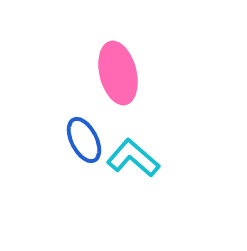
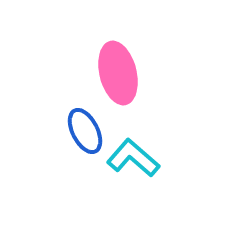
blue ellipse: moved 1 px right, 9 px up
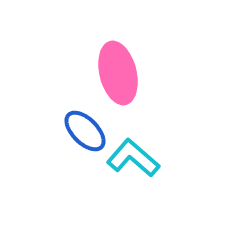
blue ellipse: rotated 18 degrees counterclockwise
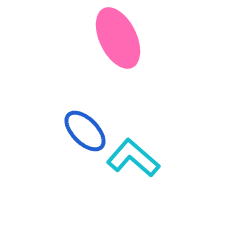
pink ellipse: moved 35 px up; rotated 12 degrees counterclockwise
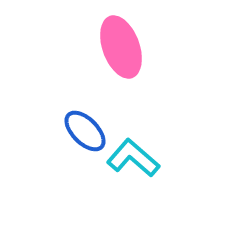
pink ellipse: moved 3 px right, 9 px down; rotated 6 degrees clockwise
